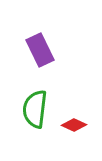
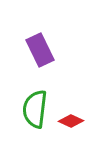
red diamond: moved 3 px left, 4 px up
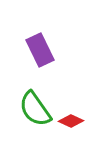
green semicircle: rotated 42 degrees counterclockwise
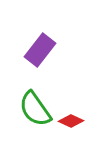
purple rectangle: rotated 64 degrees clockwise
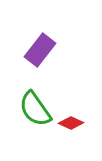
red diamond: moved 2 px down
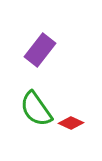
green semicircle: moved 1 px right
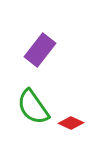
green semicircle: moved 3 px left, 2 px up
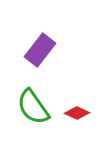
red diamond: moved 6 px right, 10 px up
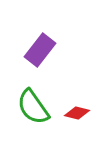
red diamond: rotated 10 degrees counterclockwise
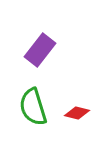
green semicircle: rotated 18 degrees clockwise
